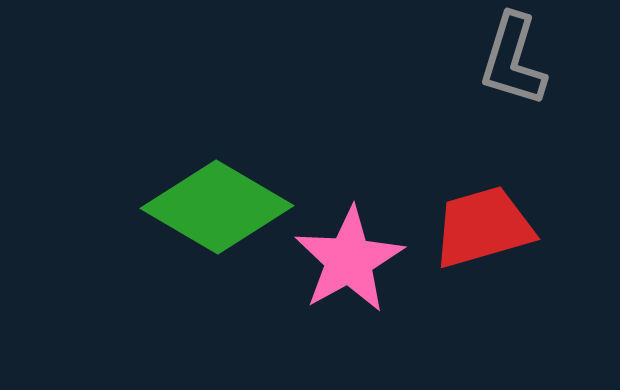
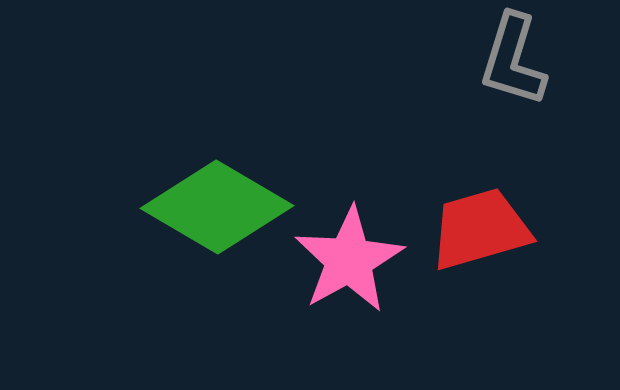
red trapezoid: moved 3 px left, 2 px down
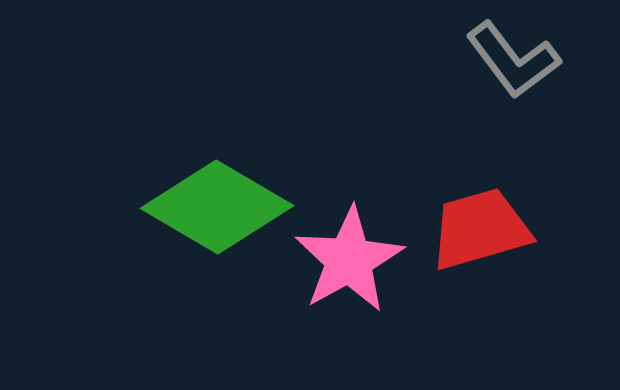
gray L-shape: rotated 54 degrees counterclockwise
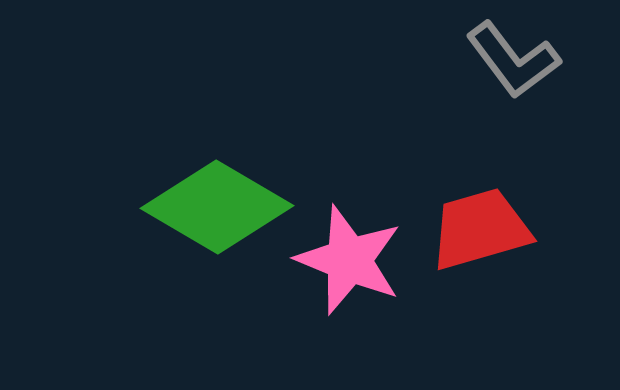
pink star: rotated 21 degrees counterclockwise
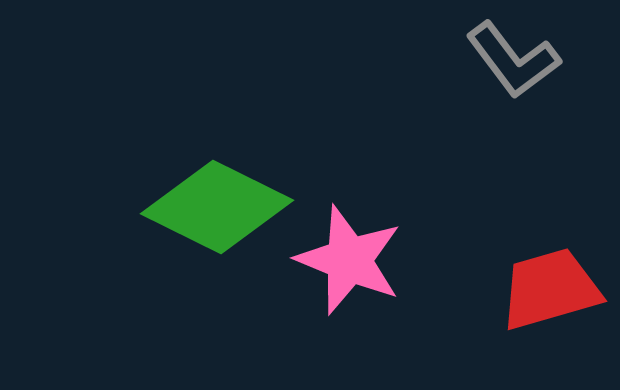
green diamond: rotated 4 degrees counterclockwise
red trapezoid: moved 70 px right, 60 px down
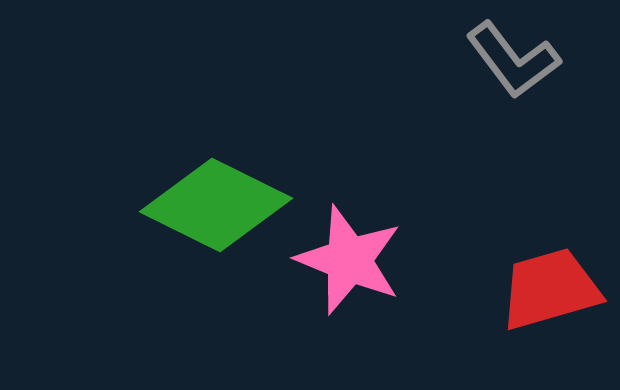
green diamond: moved 1 px left, 2 px up
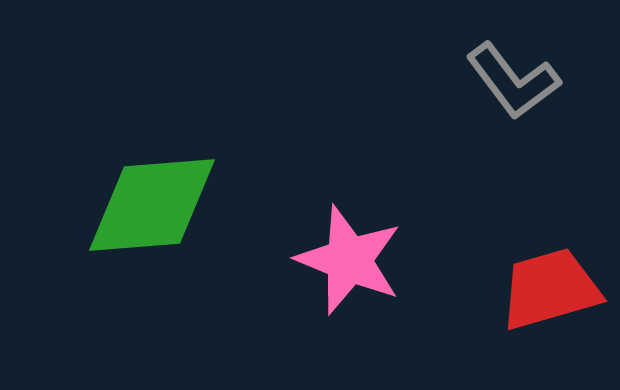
gray L-shape: moved 21 px down
green diamond: moved 64 px left; rotated 31 degrees counterclockwise
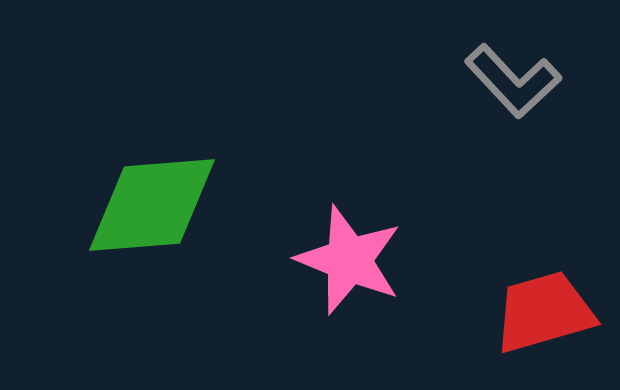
gray L-shape: rotated 6 degrees counterclockwise
red trapezoid: moved 6 px left, 23 px down
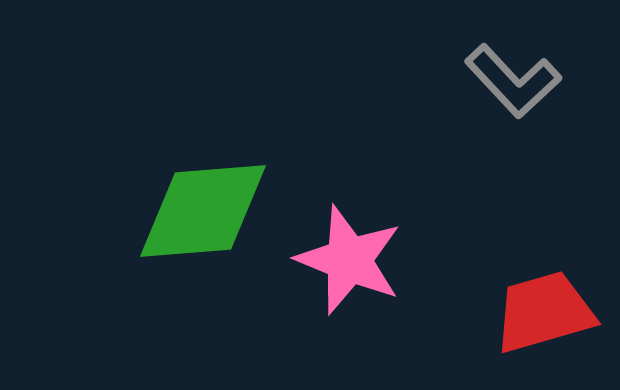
green diamond: moved 51 px right, 6 px down
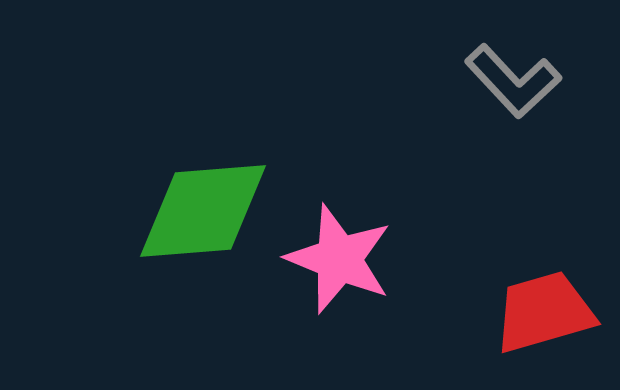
pink star: moved 10 px left, 1 px up
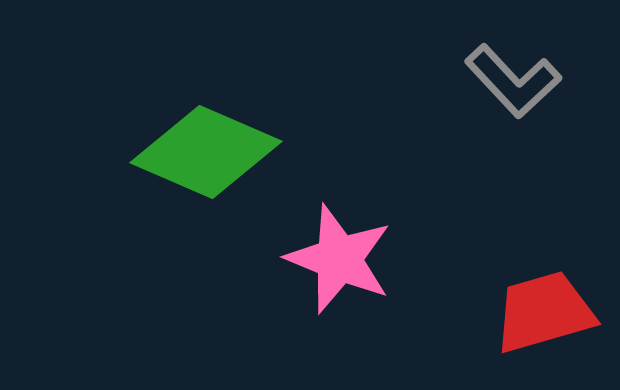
green diamond: moved 3 px right, 59 px up; rotated 28 degrees clockwise
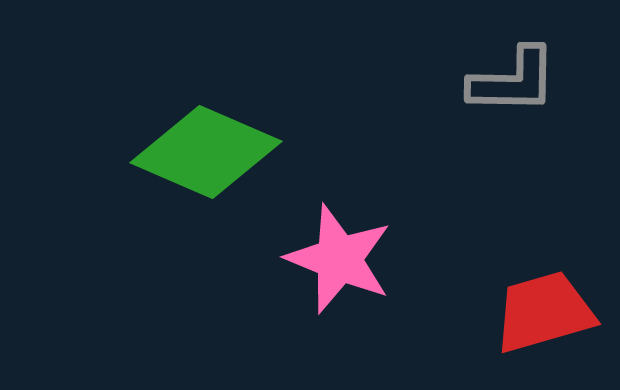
gray L-shape: rotated 46 degrees counterclockwise
